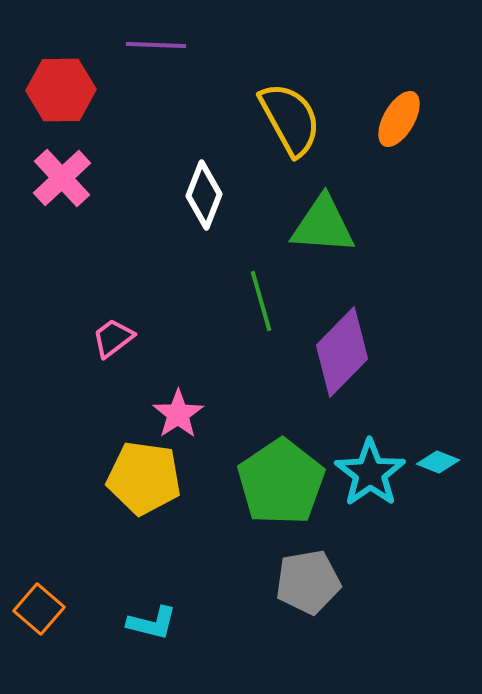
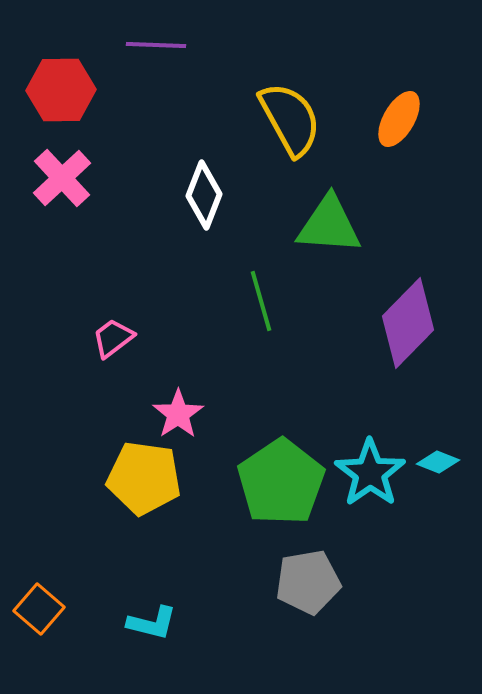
green triangle: moved 6 px right
purple diamond: moved 66 px right, 29 px up
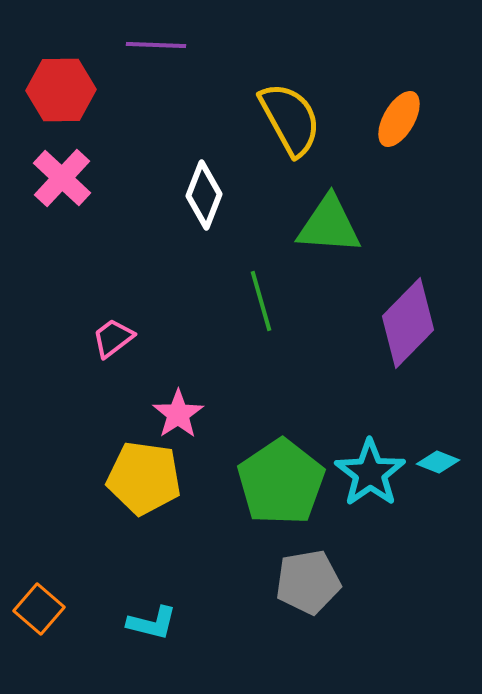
pink cross: rotated 4 degrees counterclockwise
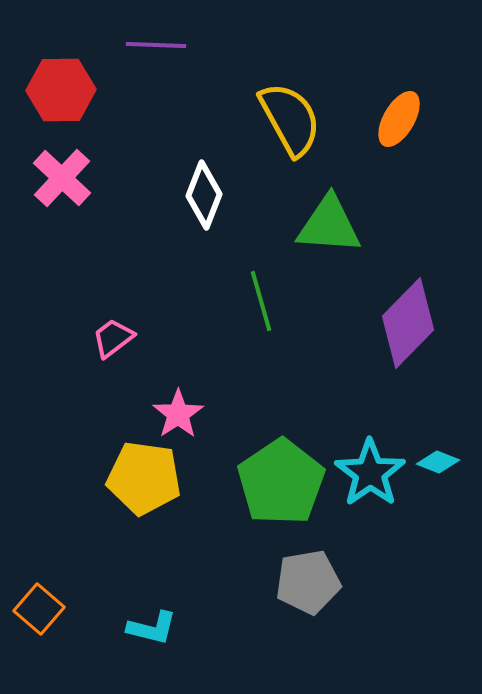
cyan L-shape: moved 5 px down
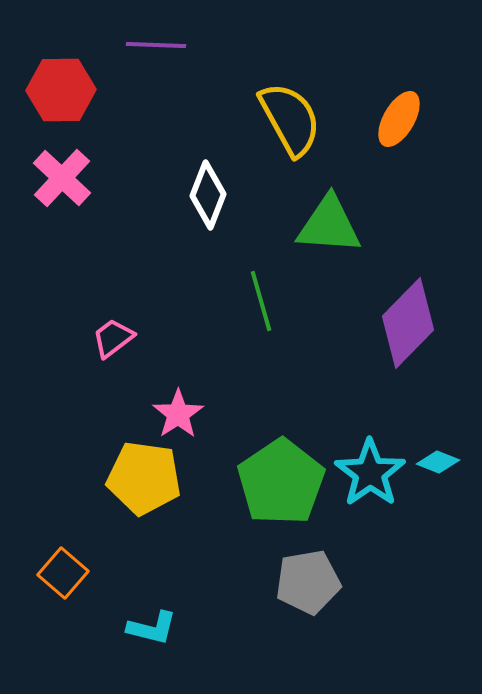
white diamond: moved 4 px right
orange square: moved 24 px right, 36 px up
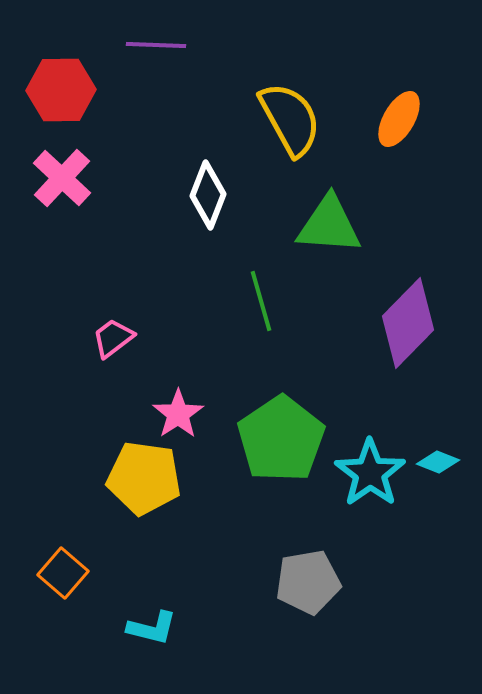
green pentagon: moved 43 px up
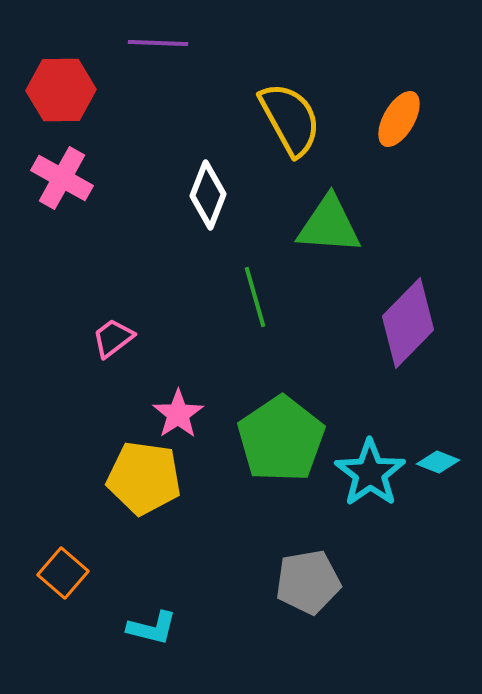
purple line: moved 2 px right, 2 px up
pink cross: rotated 14 degrees counterclockwise
green line: moved 6 px left, 4 px up
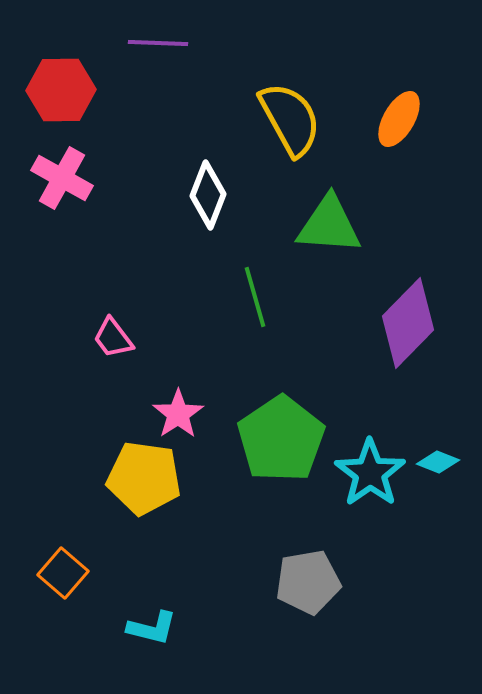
pink trapezoid: rotated 90 degrees counterclockwise
